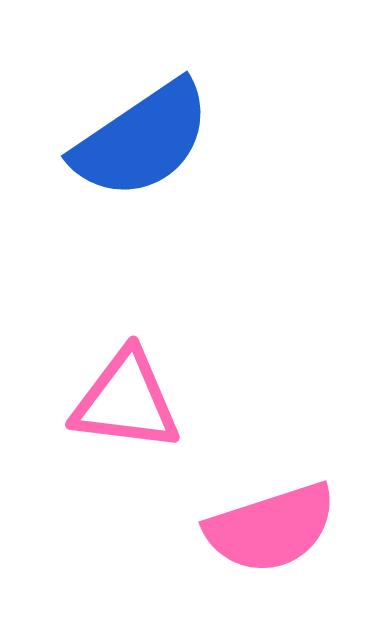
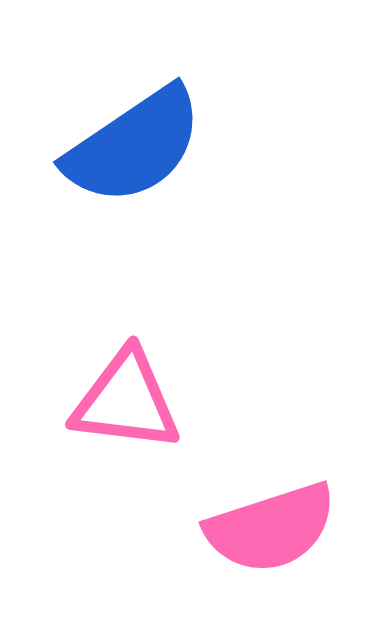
blue semicircle: moved 8 px left, 6 px down
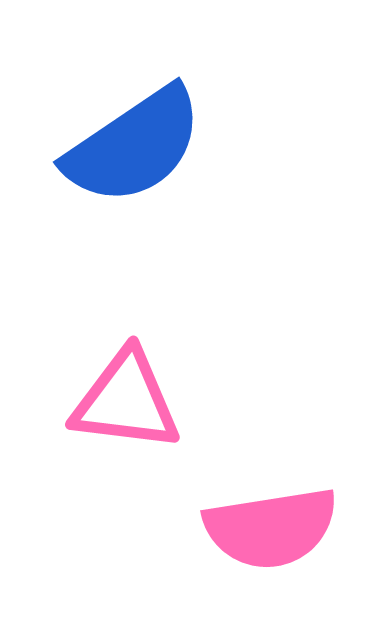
pink semicircle: rotated 9 degrees clockwise
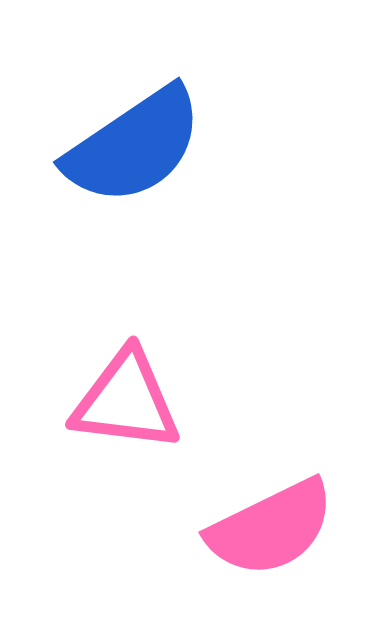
pink semicircle: rotated 17 degrees counterclockwise
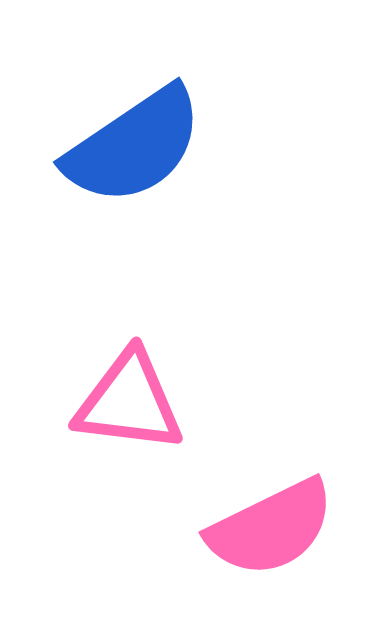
pink triangle: moved 3 px right, 1 px down
